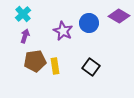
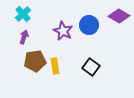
blue circle: moved 2 px down
purple arrow: moved 1 px left, 1 px down
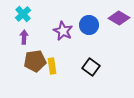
purple diamond: moved 2 px down
purple arrow: rotated 16 degrees counterclockwise
yellow rectangle: moved 3 px left
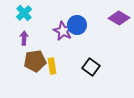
cyan cross: moved 1 px right, 1 px up
blue circle: moved 12 px left
purple arrow: moved 1 px down
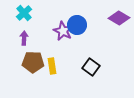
brown pentagon: moved 2 px left, 1 px down; rotated 10 degrees clockwise
